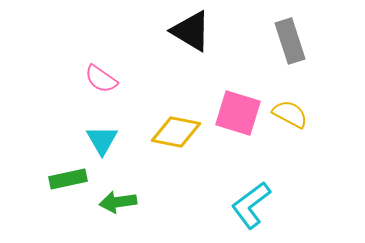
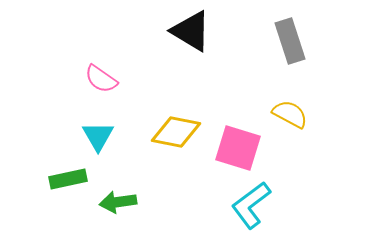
pink square: moved 35 px down
cyan triangle: moved 4 px left, 4 px up
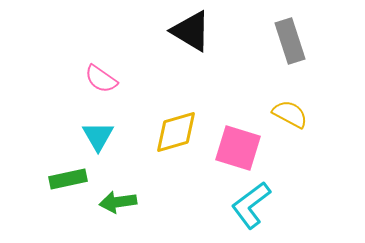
yellow diamond: rotated 27 degrees counterclockwise
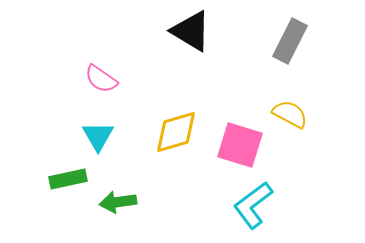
gray rectangle: rotated 45 degrees clockwise
pink square: moved 2 px right, 3 px up
cyan L-shape: moved 2 px right
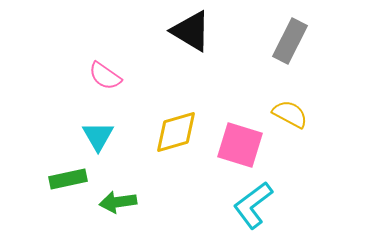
pink semicircle: moved 4 px right, 3 px up
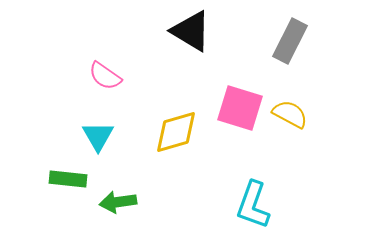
pink square: moved 37 px up
green rectangle: rotated 18 degrees clockwise
cyan L-shape: rotated 33 degrees counterclockwise
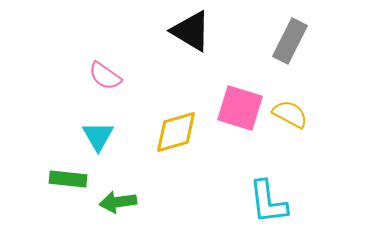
cyan L-shape: moved 15 px right, 3 px up; rotated 27 degrees counterclockwise
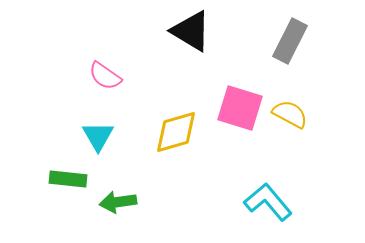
cyan L-shape: rotated 147 degrees clockwise
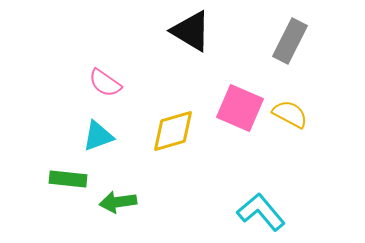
pink semicircle: moved 7 px down
pink square: rotated 6 degrees clockwise
yellow diamond: moved 3 px left, 1 px up
cyan triangle: rotated 40 degrees clockwise
cyan L-shape: moved 7 px left, 10 px down
